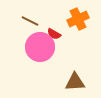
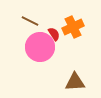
orange cross: moved 5 px left, 8 px down
red semicircle: rotated 152 degrees counterclockwise
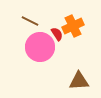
orange cross: moved 1 px up
red semicircle: moved 3 px right
brown triangle: moved 4 px right, 1 px up
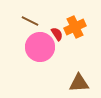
orange cross: moved 2 px right, 1 px down
brown triangle: moved 2 px down
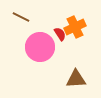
brown line: moved 9 px left, 4 px up
red semicircle: moved 3 px right
brown triangle: moved 3 px left, 4 px up
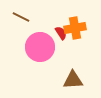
orange cross: moved 1 px down; rotated 15 degrees clockwise
red semicircle: moved 1 px right, 1 px up
brown triangle: moved 3 px left, 1 px down
